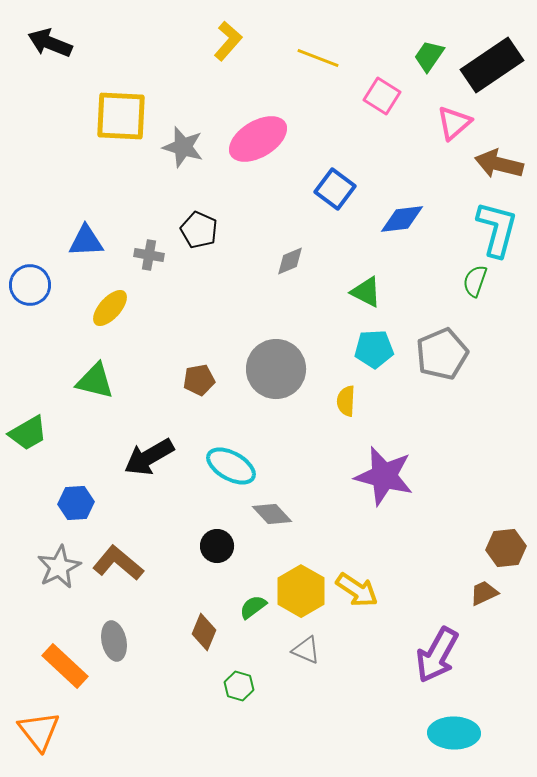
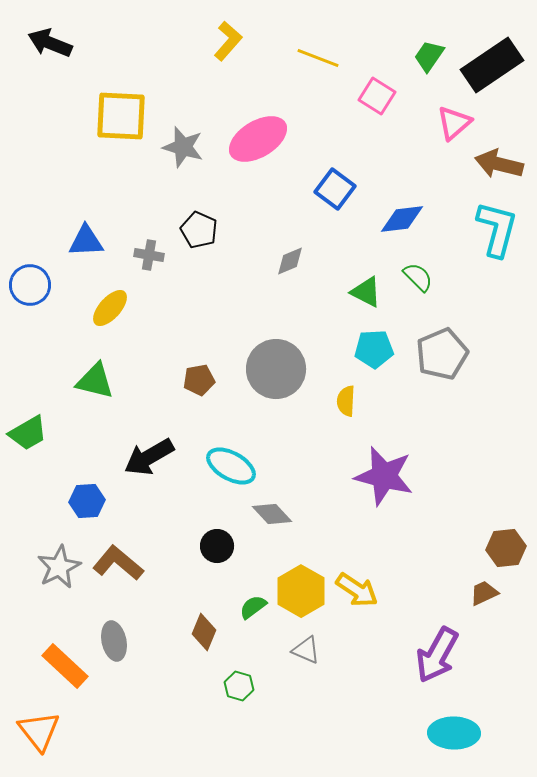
pink square at (382, 96): moved 5 px left
green semicircle at (475, 281): moved 57 px left, 4 px up; rotated 116 degrees clockwise
blue hexagon at (76, 503): moved 11 px right, 2 px up
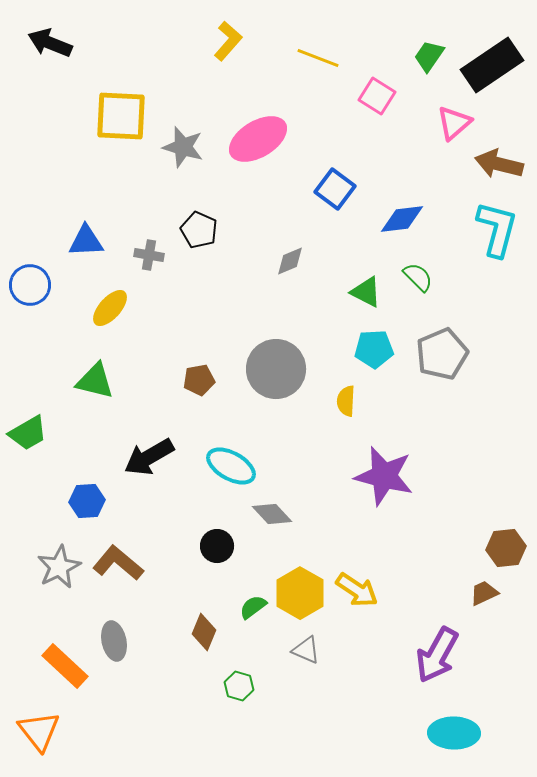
yellow hexagon at (301, 591): moved 1 px left, 2 px down
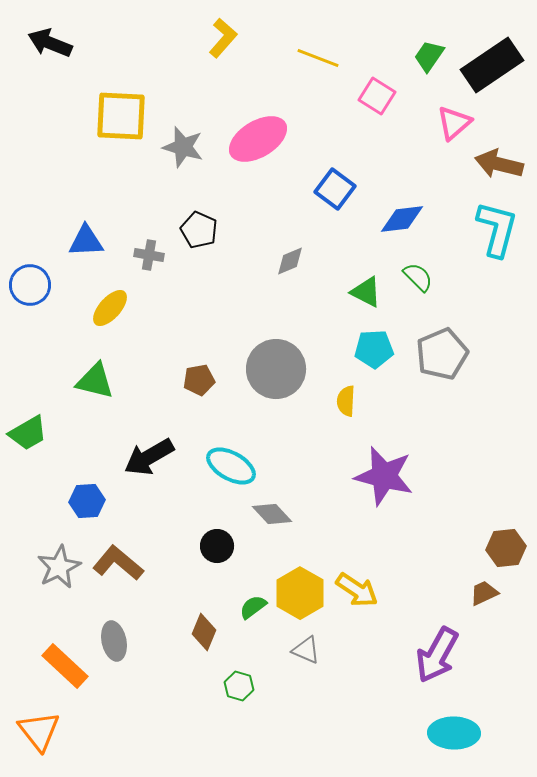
yellow L-shape at (228, 41): moved 5 px left, 3 px up
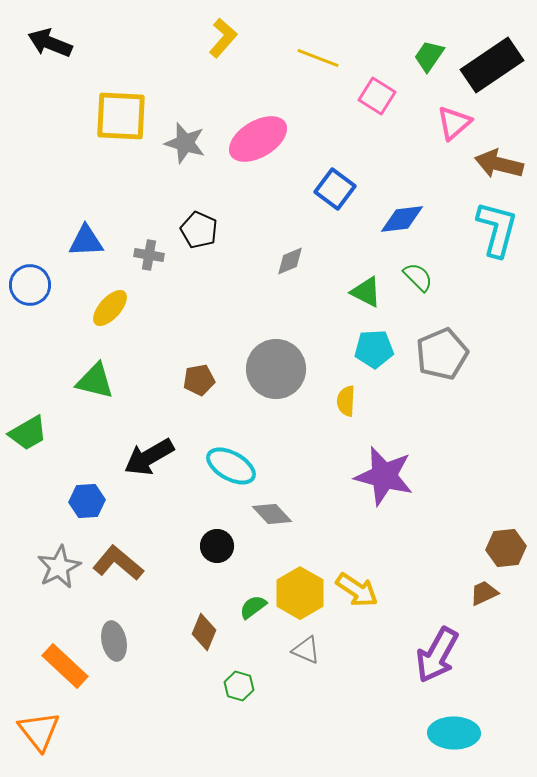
gray star at (183, 147): moved 2 px right, 4 px up
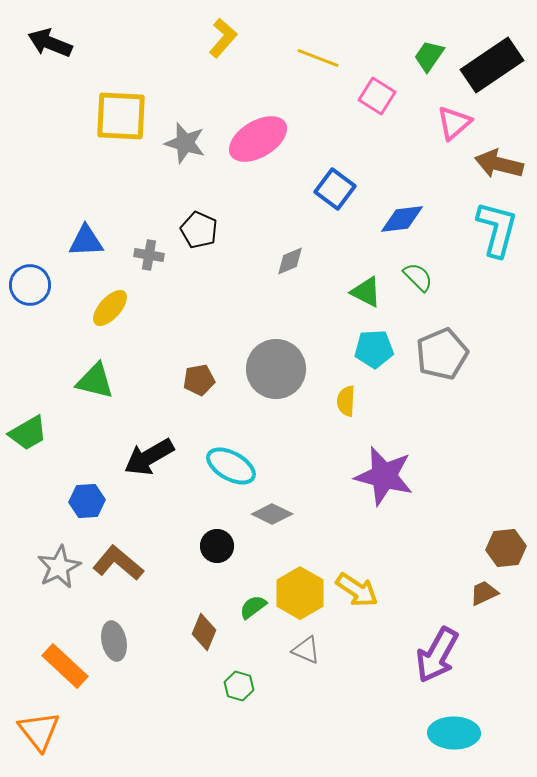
gray diamond at (272, 514): rotated 21 degrees counterclockwise
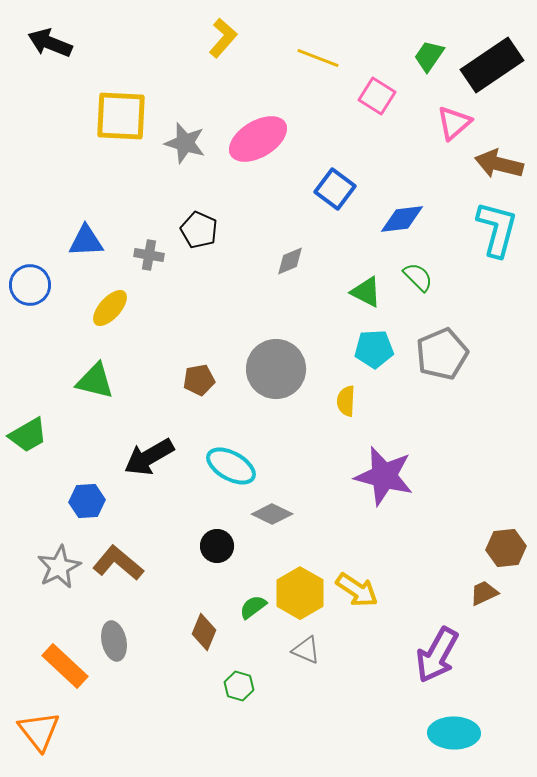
green trapezoid at (28, 433): moved 2 px down
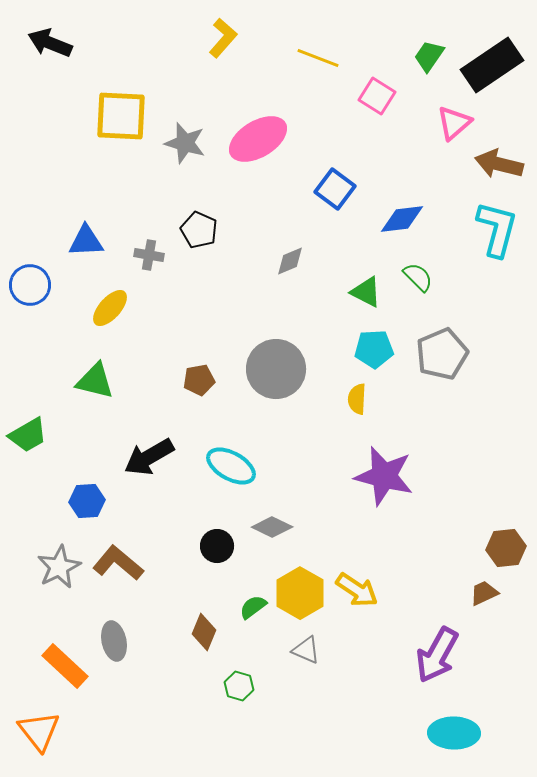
yellow semicircle at (346, 401): moved 11 px right, 2 px up
gray diamond at (272, 514): moved 13 px down
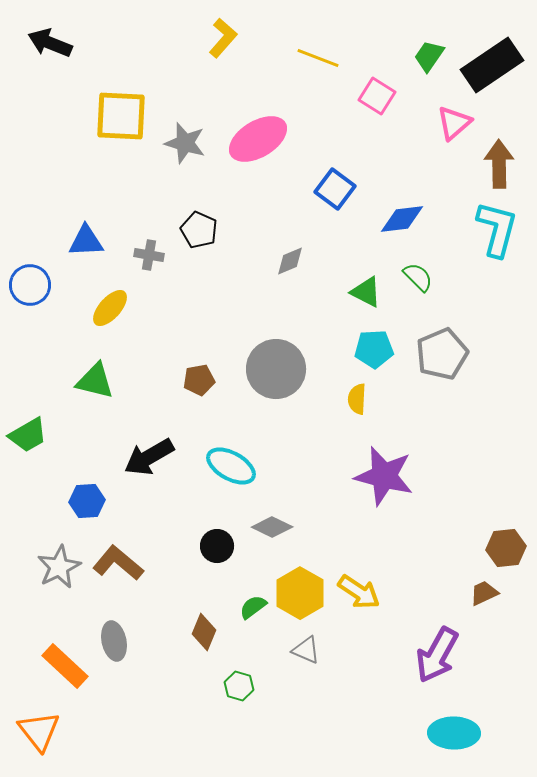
brown arrow at (499, 164): rotated 75 degrees clockwise
yellow arrow at (357, 590): moved 2 px right, 2 px down
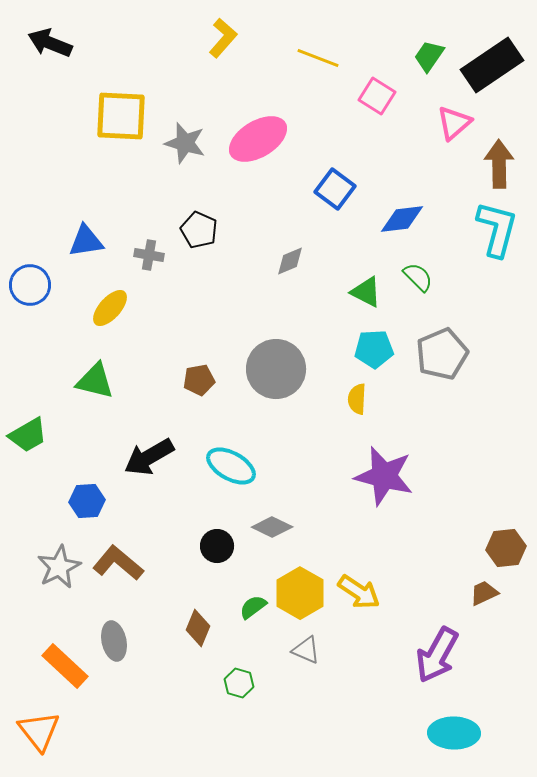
blue triangle at (86, 241): rotated 6 degrees counterclockwise
brown diamond at (204, 632): moved 6 px left, 4 px up
green hexagon at (239, 686): moved 3 px up
